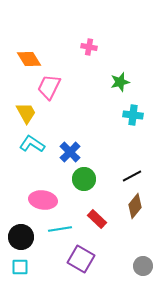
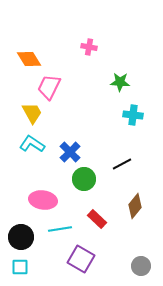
green star: rotated 18 degrees clockwise
yellow trapezoid: moved 6 px right
black line: moved 10 px left, 12 px up
gray circle: moved 2 px left
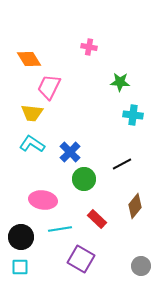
yellow trapezoid: rotated 125 degrees clockwise
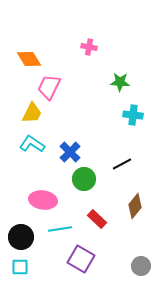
yellow trapezoid: rotated 70 degrees counterclockwise
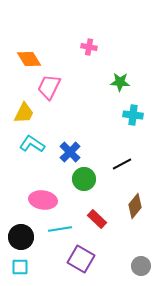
yellow trapezoid: moved 8 px left
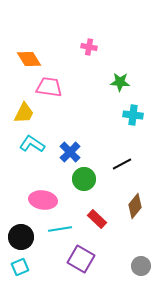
pink trapezoid: rotated 72 degrees clockwise
cyan square: rotated 24 degrees counterclockwise
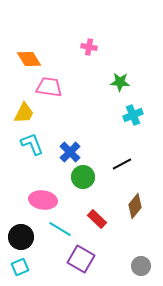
cyan cross: rotated 30 degrees counterclockwise
cyan L-shape: rotated 35 degrees clockwise
green circle: moved 1 px left, 2 px up
cyan line: rotated 40 degrees clockwise
